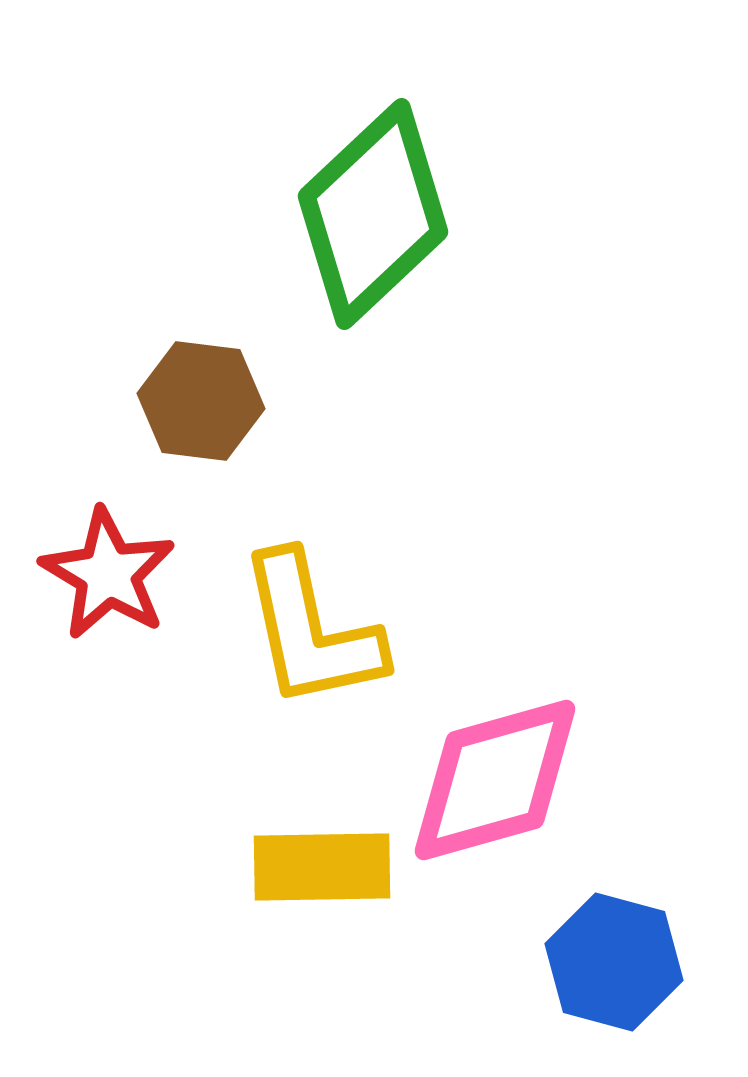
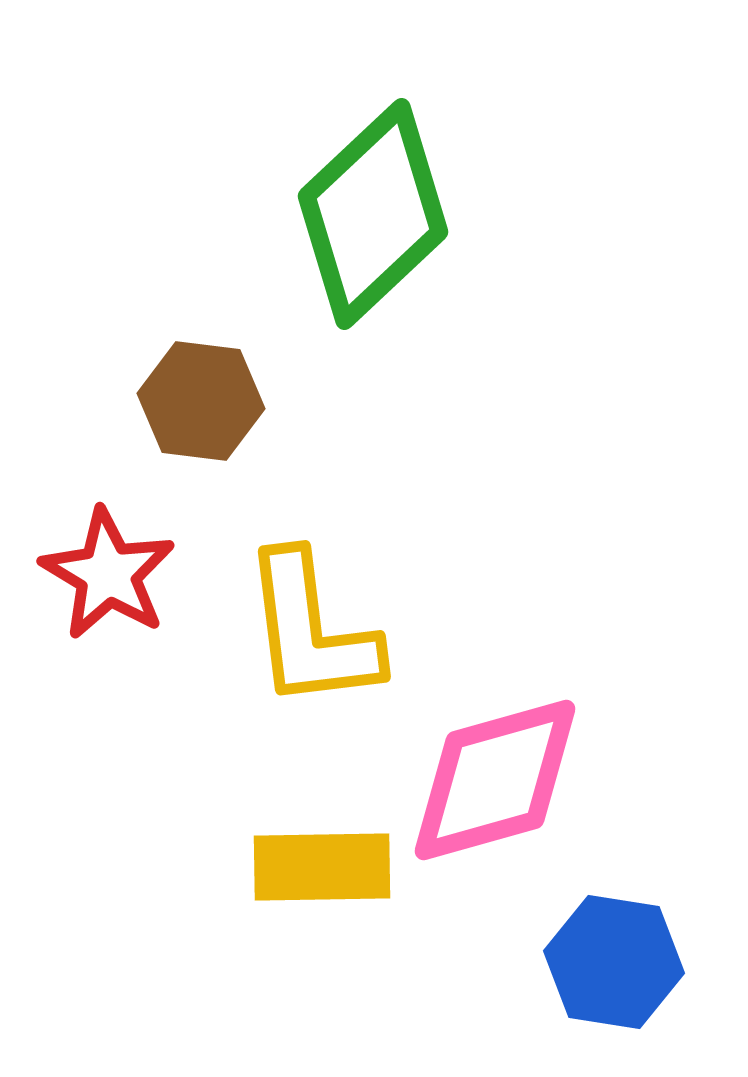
yellow L-shape: rotated 5 degrees clockwise
blue hexagon: rotated 6 degrees counterclockwise
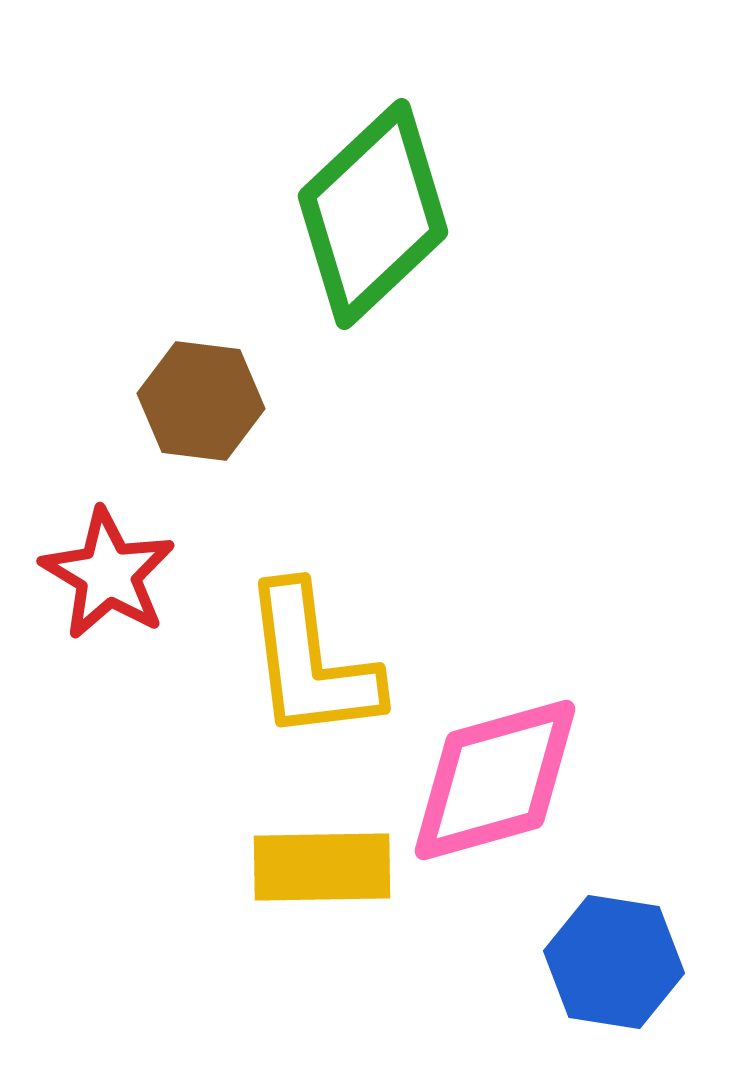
yellow L-shape: moved 32 px down
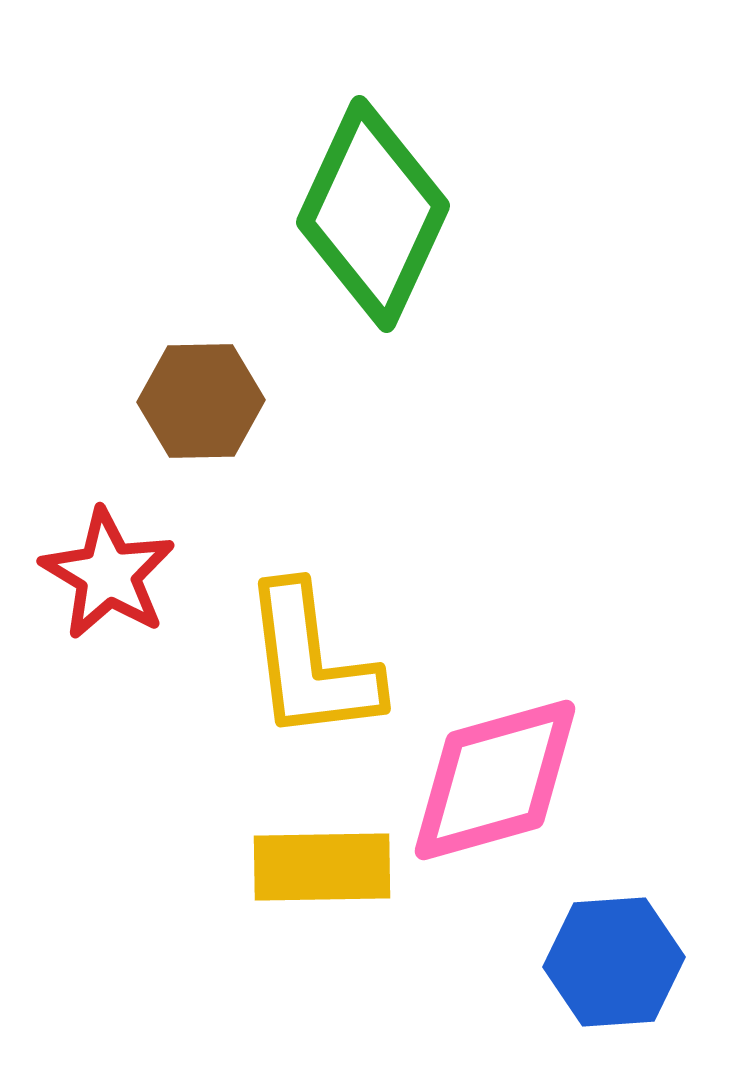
green diamond: rotated 22 degrees counterclockwise
brown hexagon: rotated 8 degrees counterclockwise
blue hexagon: rotated 13 degrees counterclockwise
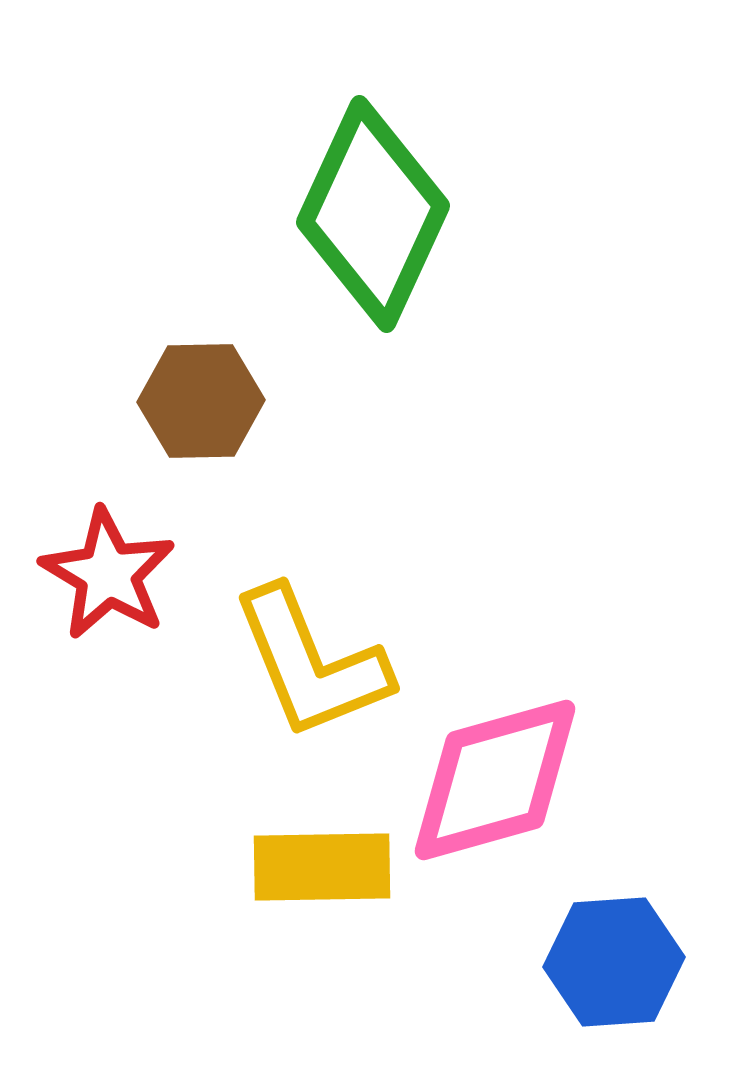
yellow L-shape: rotated 15 degrees counterclockwise
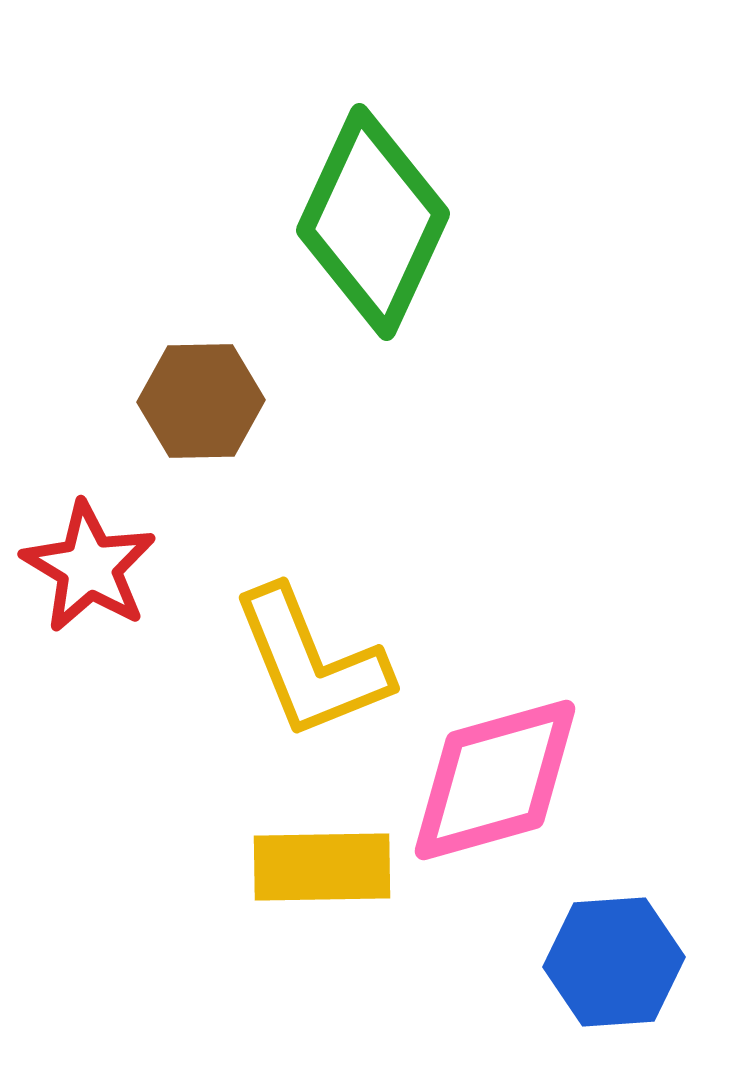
green diamond: moved 8 px down
red star: moved 19 px left, 7 px up
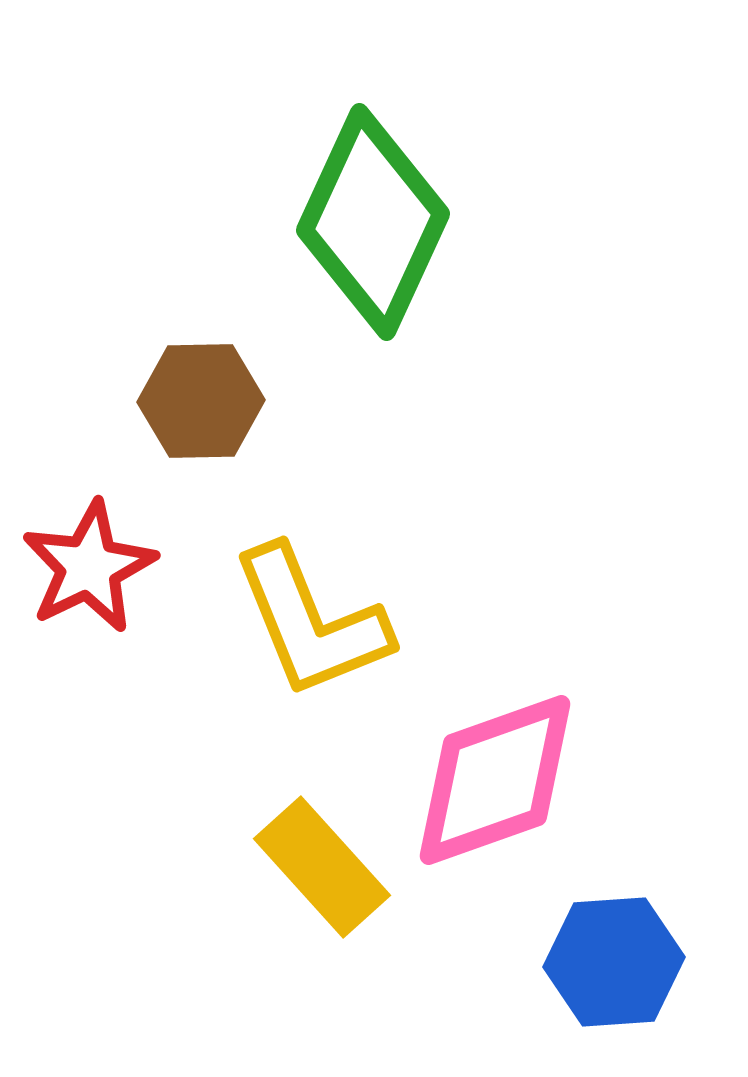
red star: rotated 15 degrees clockwise
yellow L-shape: moved 41 px up
pink diamond: rotated 4 degrees counterclockwise
yellow rectangle: rotated 49 degrees clockwise
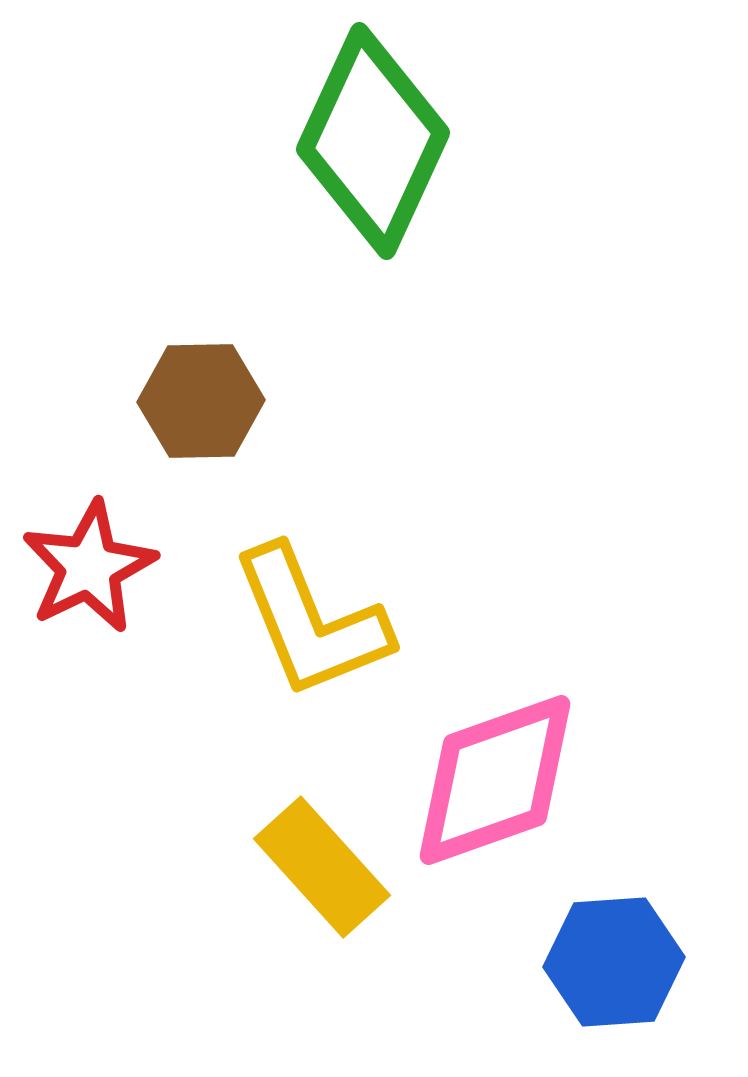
green diamond: moved 81 px up
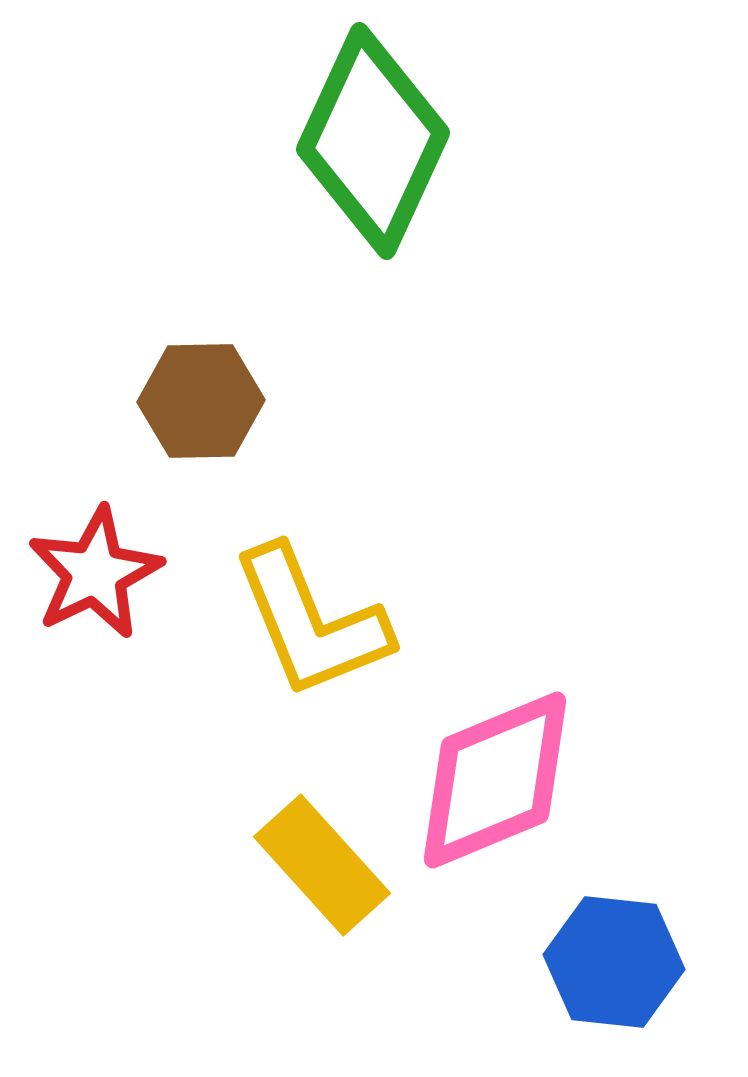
red star: moved 6 px right, 6 px down
pink diamond: rotated 3 degrees counterclockwise
yellow rectangle: moved 2 px up
blue hexagon: rotated 10 degrees clockwise
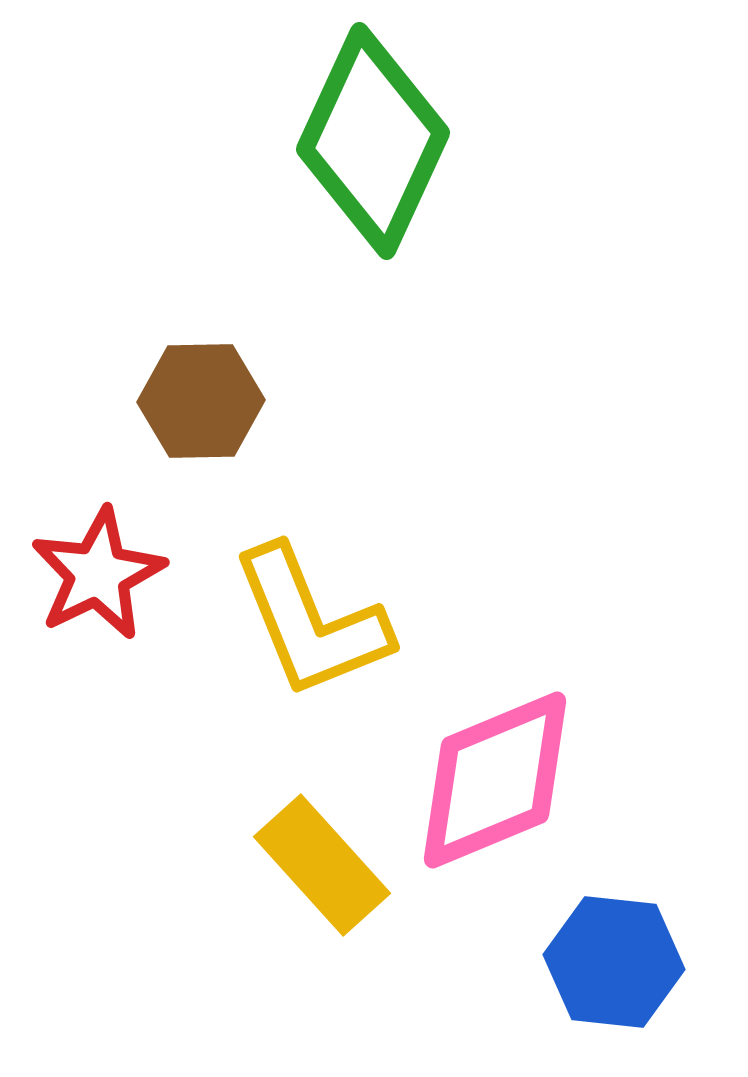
red star: moved 3 px right, 1 px down
